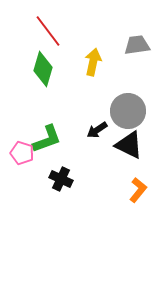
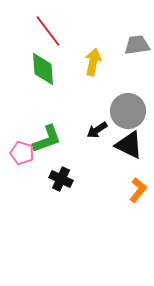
green diamond: rotated 20 degrees counterclockwise
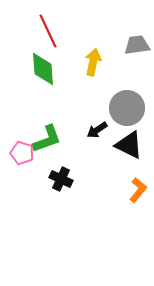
red line: rotated 12 degrees clockwise
gray circle: moved 1 px left, 3 px up
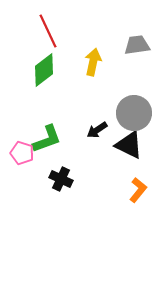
green diamond: moved 1 px right, 1 px down; rotated 56 degrees clockwise
gray circle: moved 7 px right, 5 px down
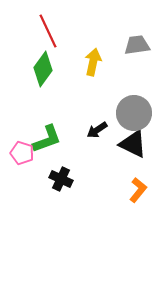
green diamond: moved 1 px left, 1 px up; rotated 16 degrees counterclockwise
black triangle: moved 4 px right, 1 px up
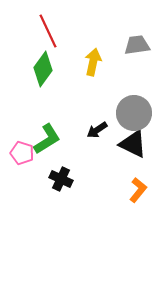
green L-shape: rotated 12 degrees counterclockwise
